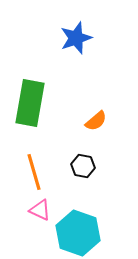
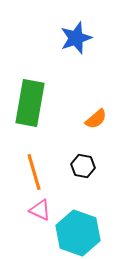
orange semicircle: moved 2 px up
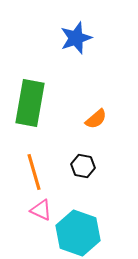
pink triangle: moved 1 px right
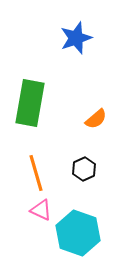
black hexagon: moved 1 px right, 3 px down; rotated 25 degrees clockwise
orange line: moved 2 px right, 1 px down
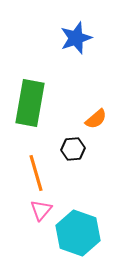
black hexagon: moved 11 px left, 20 px up; rotated 20 degrees clockwise
pink triangle: rotated 45 degrees clockwise
